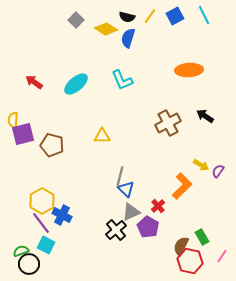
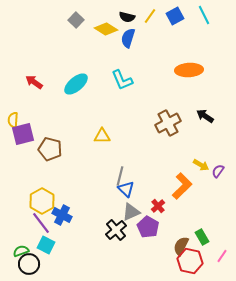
brown pentagon: moved 2 px left, 4 px down
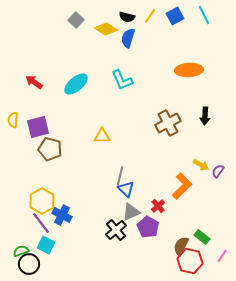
black arrow: rotated 120 degrees counterclockwise
purple square: moved 15 px right, 7 px up
green rectangle: rotated 21 degrees counterclockwise
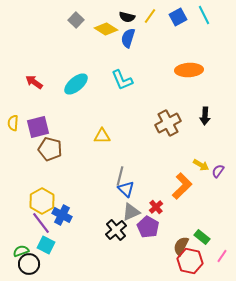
blue square: moved 3 px right, 1 px down
yellow semicircle: moved 3 px down
red cross: moved 2 px left, 1 px down
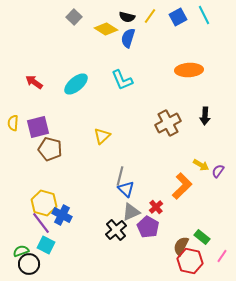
gray square: moved 2 px left, 3 px up
yellow triangle: rotated 42 degrees counterclockwise
yellow hexagon: moved 2 px right, 2 px down; rotated 15 degrees counterclockwise
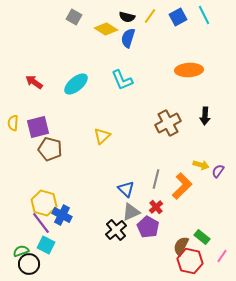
gray square: rotated 14 degrees counterclockwise
yellow arrow: rotated 14 degrees counterclockwise
gray line: moved 36 px right, 3 px down
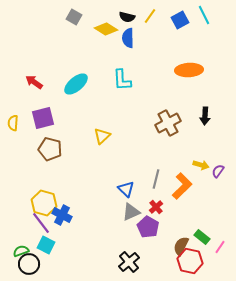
blue square: moved 2 px right, 3 px down
blue semicircle: rotated 18 degrees counterclockwise
cyan L-shape: rotated 20 degrees clockwise
purple square: moved 5 px right, 9 px up
black cross: moved 13 px right, 32 px down
pink line: moved 2 px left, 9 px up
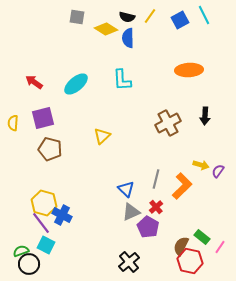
gray square: moved 3 px right; rotated 21 degrees counterclockwise
